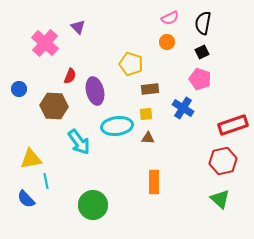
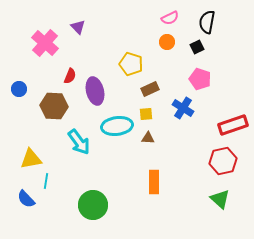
black semicircle: moved 4 px right, 1 px up
black square: moved 5 px left, 5 px up
brown rectangle: rotated 18 degrees counterclockwise
cyan line: rotated 21 degrees clockwise
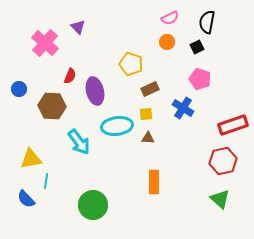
brown hexagon: moved 2 px left
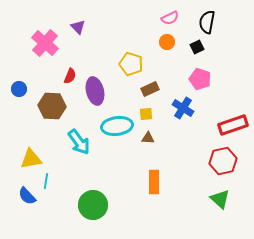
blue semicircle: moved 1 px right, 3 px up
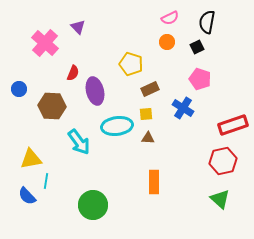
red semicircle: moved 3 px right, 3 px up
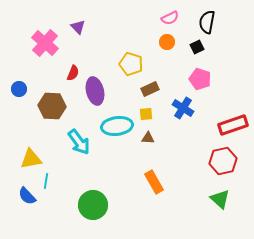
orange rectangle: rotated 30 degrees counterclockwise
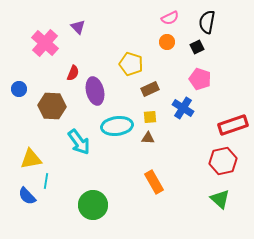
yellow square: moved 4 px right, 3 px down
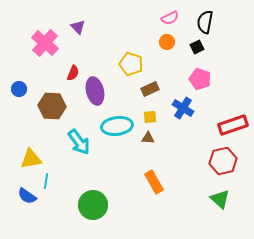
black semicircle: moved 2 px left
blue semicircle: rotated 12 degrees counterclockwise
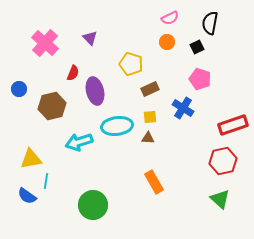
black semicircle: moved 5 px right, 1 px down
purple triangle: moved 12 px right, 11 px down
brown hexagon: rotated 16 degrees counterclockwise
cyan arrow: rotated 108 degrees clockwise
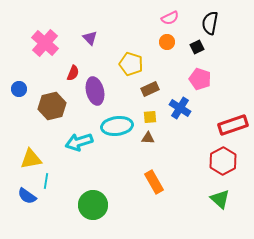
blue cross: moved 3 px left
red hexagon: rotated 16 degrees counterclockwise
